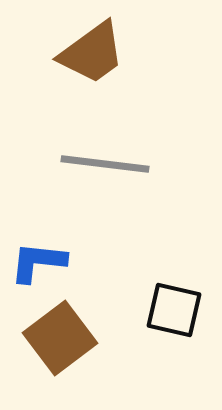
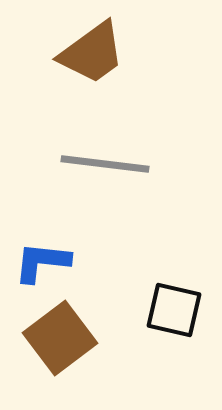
blue L-shape: moved 4 px right
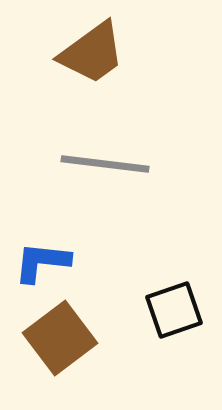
black square: rotated 32 degrees counterclockwise
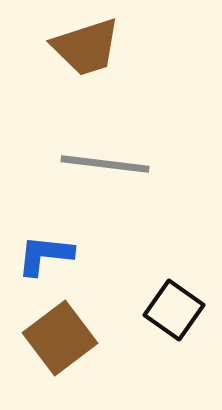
brown trapezoid: moved 6 px left, 6 px up; rotated 18 degrees clockwise
blue L-shape: moved 3 px right, 7 px up
black square: rotated 36 degrees counterclockwise
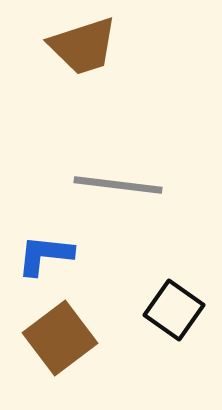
brown trapezoid: moved 3 px left, 1 px up
gray line: moved 13 px right, 21 px down
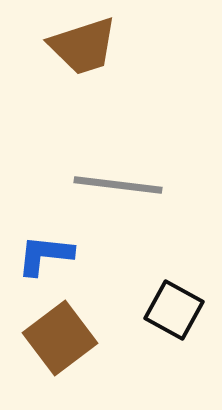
black square: rotated 6 degrees counterclockwise
